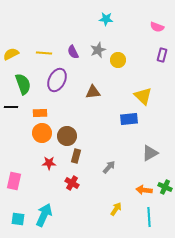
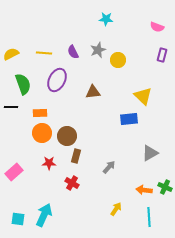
pink rectangle: moved 9 px up; rotated 36 degrees clockwise
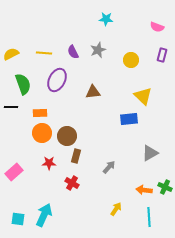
yellow circle: moved 13 px right
